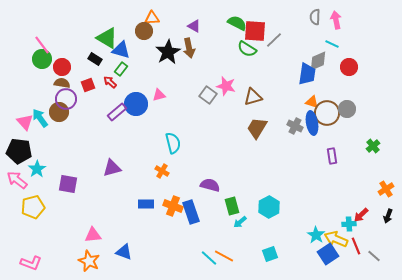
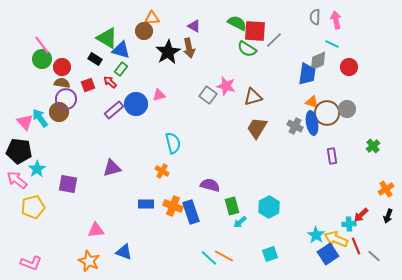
purple rectangle at (117, 112): moved 3 px left, 2 px up
pink triangle at (93, 235): moved 3 px right, 5 px up
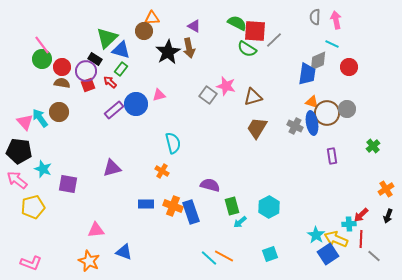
green triangle at (107, 38): rotated 45 degrees clockwise
purple circle at (66, 99): moved 20 px right, 28 px up
cyan star at (37, 169): moved 6 px right; rotated 18 degrees counterclockwise
red line at (356, 246): moved 5 px right, 7 px up; rotated 24 degrees clockwise
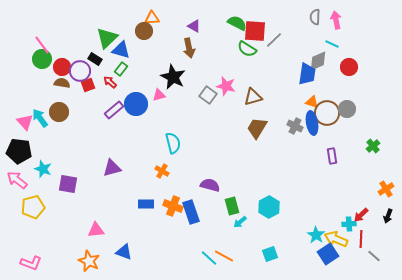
black star at (168, 52): moved 5 px right, 25 px down; rotated 15 degrees counterclockwise
purple circle at (86, 71): moved 6 px left
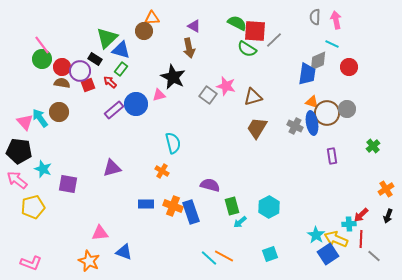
pink triangle at (96, 230): moved 4 px right, 3 px down
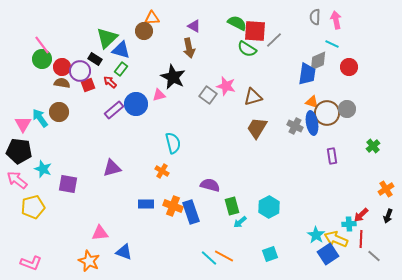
pink triangle at (25, 122): moved 2 px left, 2 px down; rotated 12 degrees clockwise
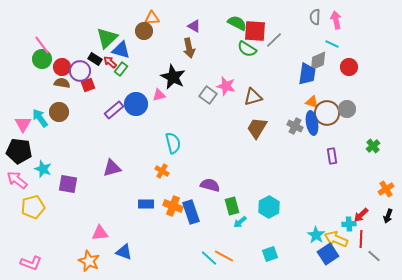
red arrow at (110, 82): moved 20 px up
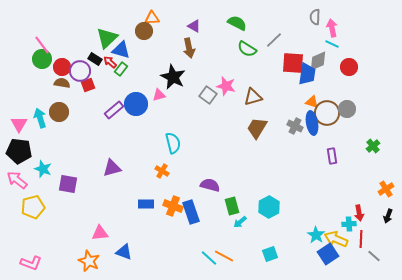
pink arrow at (336, 20): moved 4 px left, 8 px down
red square at (255, 31): moved 38 px right, 32 px down
cyan arrow at (40, 118): rotated 18 degrees clockwise
pink triangle at (23, 124): moved 4 px left
red arrow at (361, 215): moved 2 px left, 2 px up; rotated 56 degrees counterclockwise
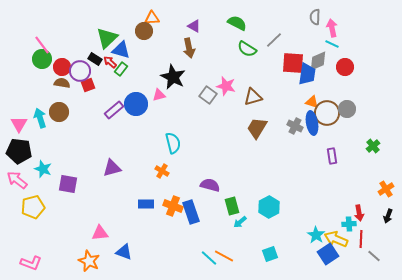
red circle at (349, 67): moved 4 px left
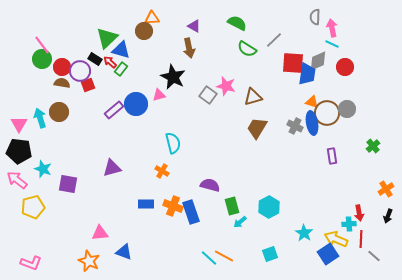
cyan star at (316, 235): moved 12 px left, 2 px up
